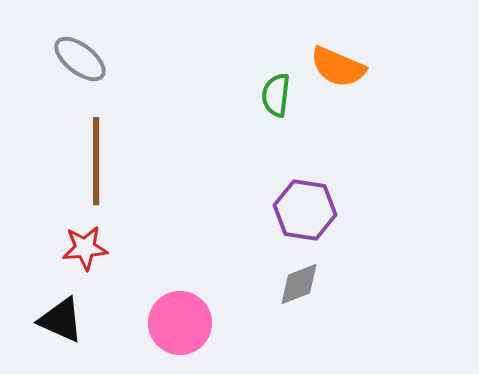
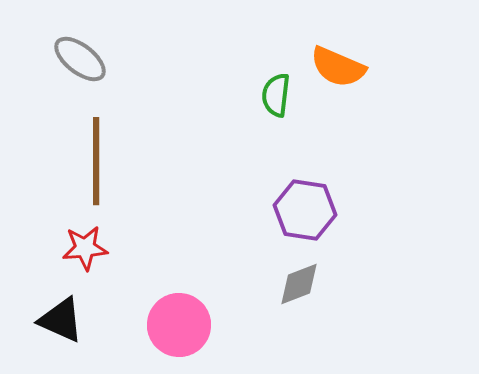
pink circle: moved 1 px left, 2 px down
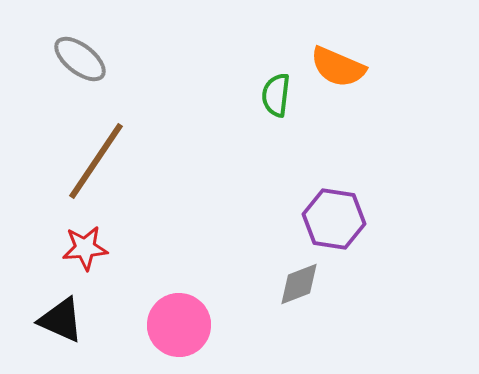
brown line: rotated 34 degrees clockwise
purple hexagon: moved 29 px right, 9 px down
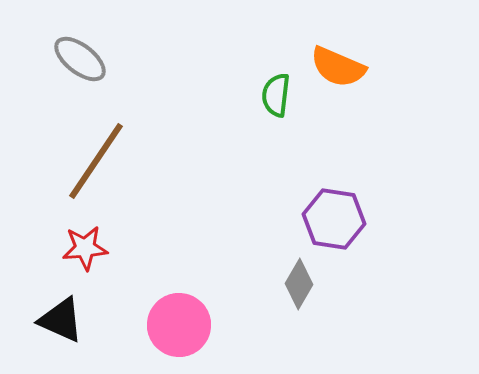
gray diamond: rotated 39 degrees counterclockwise
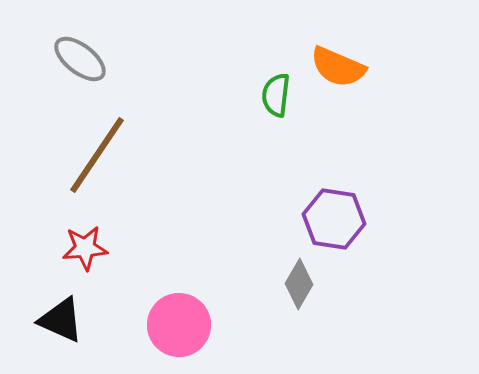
brown line: moved 1 px right, 6 px up
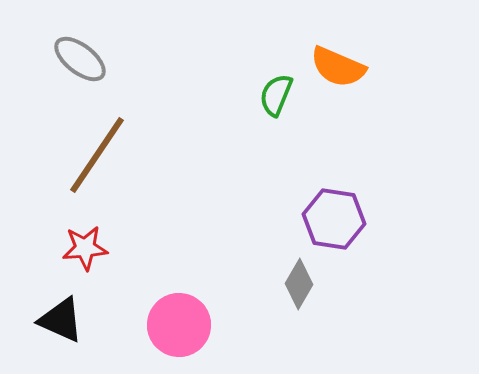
green semicircle: rotated 15 degrees clockwise
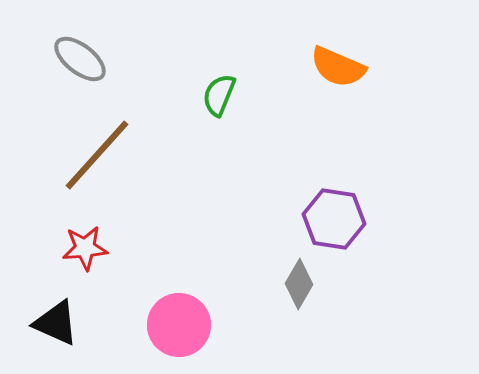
green semicircle: moved 57 px left
brown line: rotated 8 degrees clockwise
black triangle: moved 5 px left, 3 px down
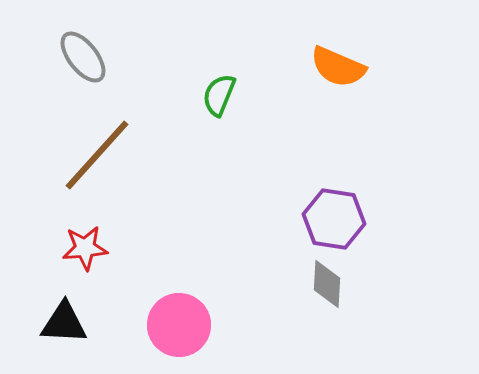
gray ellipse: moved 3 px right, 2 px up; rotated 14 degrees clockwise
gray diamond: moved 28 px right; rotated 27 degrees counterclockwise
black triangle: moved 8 px right; rotated 21 degrees counterclockwise
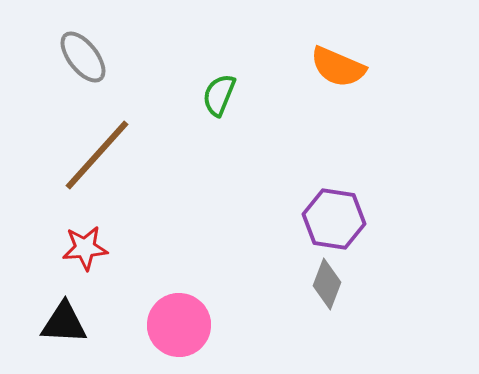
gray diamond: rotated 18 degrees clockwise
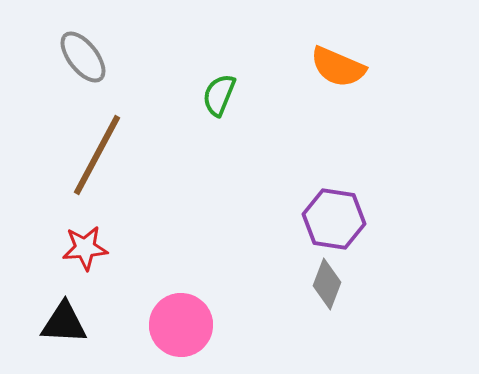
brown line: rotated 14 degrees counterclockwise
pink circle: moved 2 px right
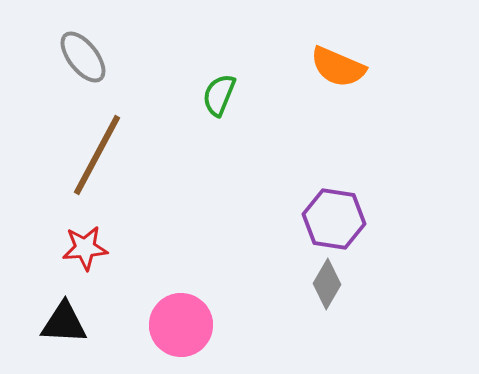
gray diamond: rotated 9 degrees clockwise
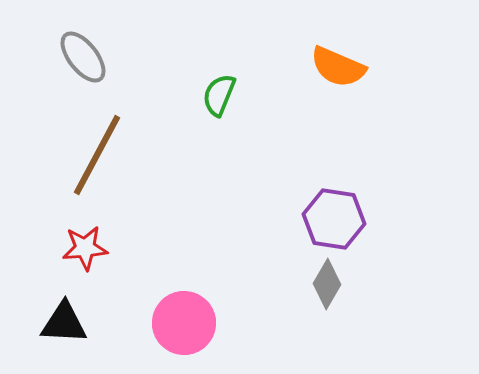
pink circle: moved 3 px right, 2 px up
